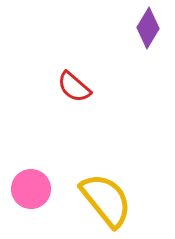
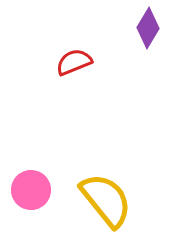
red semicircle: moved 25 px up; rotated 117 degrees clockwise
pink circle: moved 1 px down
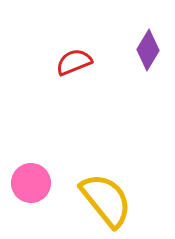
purple diamond: moved 22 px down
pink circle: moved 7 px up
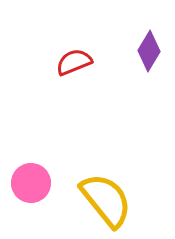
purple diamond: moved 1 px right, 1 px down
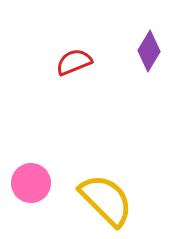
yellow semicircle: rotated 6 degrees counterclockwise
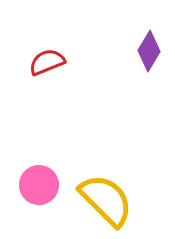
red semicircle: moved 27 px left
pink circle: moved 8 px right, 2 px down
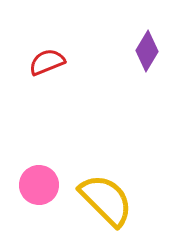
purple diamond: moved 2 px left
